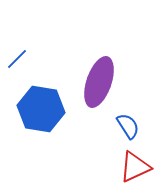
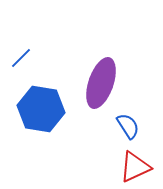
blue line: moved 4 px right, 1 px up
purple ellipse: moved 2 px right, 1 px down
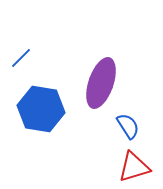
red triangle: moved 1 px left; rotated 8 degrees clockwise
